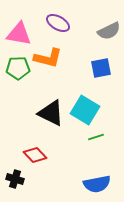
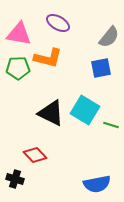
gray semicircle: moved 6 px down; rotated 25 degrees counterclockwise
green line: moved 15 px right, 12 px up; rotated 35 degrees clockwise
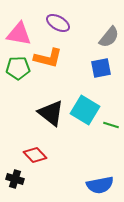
black triangle: rotated 12 degrees clockwise
blue semicircle: moved 3 px right, 1 px down
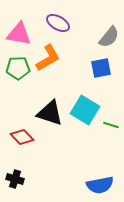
orange L-shape: rotated 44 degrees counterclockwise
black triangle: moved 1 px left; rotated 20 degrees counterclockwise
red diamond: moved 13 px left, 18 px up
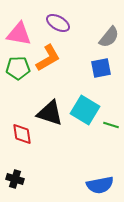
red diamond: moved 3 px up; rotated 35 degrees clockwise
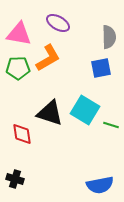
gray semicircle: rotated 40 degrees counterclockwise
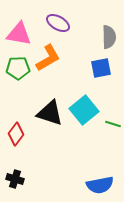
cyan square: moved 1 px left; rotated 20 degrees clockwise
green line: moved 2 px right, 1 px up
red diamond: moved 6 px left; rotated 45 degrees clockwise
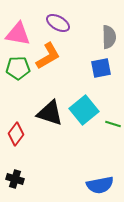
pink triangle: moved 1 px left
orange L-shape: moved 2 px up
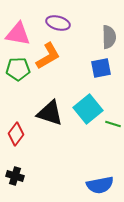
purple ellipse: rotated 15 degrees counterclockwise
green pentagon: moved 1 px down
cyan square: moved 4 px right, 1 px up
black cross: moved 3 px up
